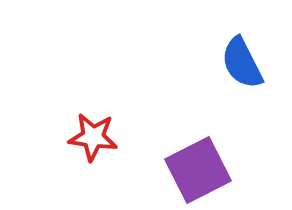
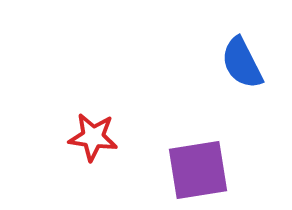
purple square: rotated 18 degrees clockwise
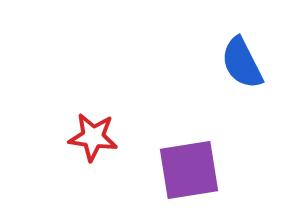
purple square: moved 9 px left
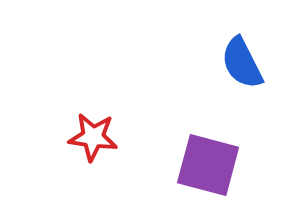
purple square: moved 19 px right, 5 px up; rotated 24 degrees clockwise
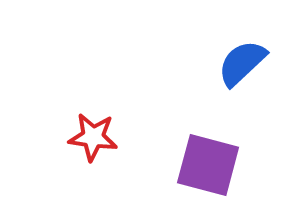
blue semicircle: rotated 74 degrees clockwise
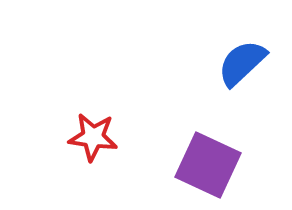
purple square: rotated 10 degrees clockwise
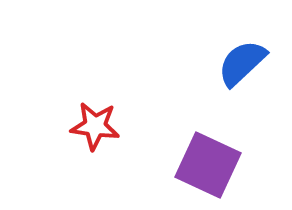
red star: moved 2 px right, 11 px up
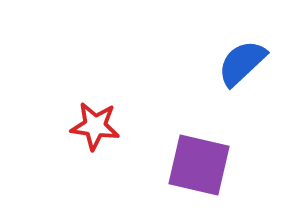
purple square: moved 9 px left; rotated 12 degrees counterclockwise
